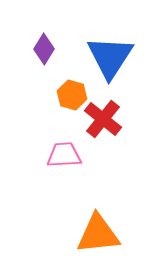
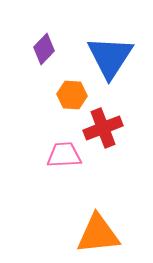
purple diamond: rotated 12 degrees clockwise
orange hexagon: rotated 12 degrees counterclockwise
red cross: moved 9 px down; rotated 30 degrees clockwise
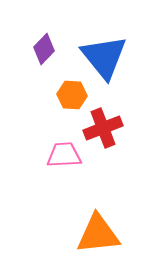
blue triangle: moved 6 px left; rotated 12 degrees counterclockwise
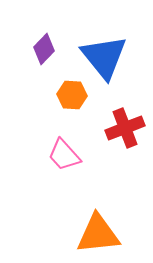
red cross: moved 22 px right
pink trapezoid: rotated 129 degrees counterclockwise
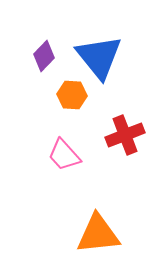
purple diamond: moved 7 px down
blue triangle: moved 5 px left
red cross: moved 7 px down
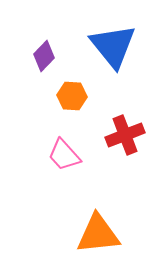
blue triangle: moved 14 px right, 11 px up
orange hexagon: moved 1 px down
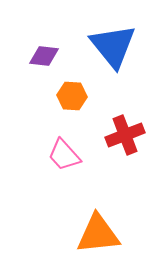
purple diamond: rotated 52 degrees clockwise
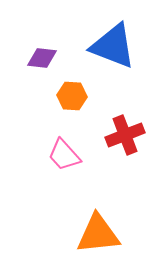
blue triangle: rotated 30 degrees counterclockwise
purple diamond: moved 2 px left, 2 px down
